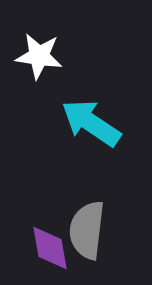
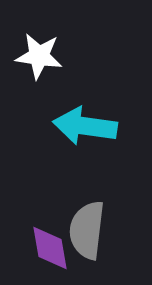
cyan arrow: moved 6 px left, 3 px down; rotated 26 degrees counterclockwise
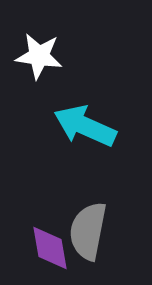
cyan arrow: rotated 16 degrees clockwise
gray semicircle: moved 1 px right, 1 px down; rotated 4 degrees clockwise
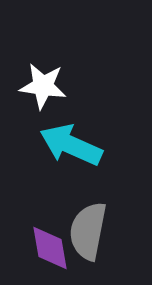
white star: moved 4 px right, 30 px down
cyan arrow: moved 14 px left, 19 px down
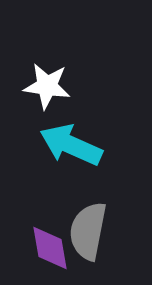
white star: moved 4 px right
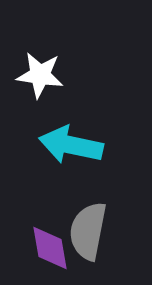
white star: moved 7 px left, 11 px up
cyan arrow: rotated 12 degrees counterclockwise
